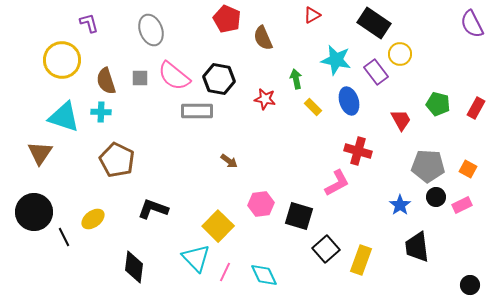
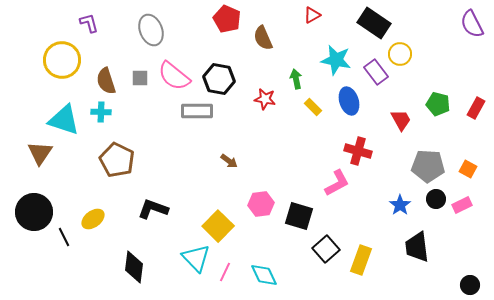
cyan triangle at (64, 117): moved 3 px down
black circle at (436, 197): moved 2 px down
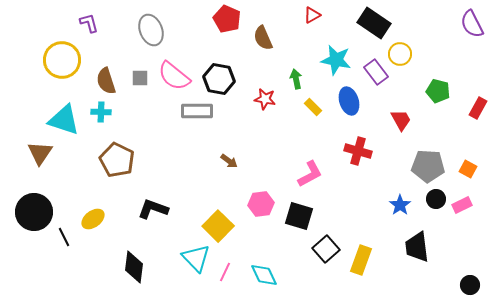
green pentagon at (438, 104): moved 13 px up
red rectangle at (476, 108): moved 2 px right
pink L-shape at (337, 183): moved 27 px left, 9 px up
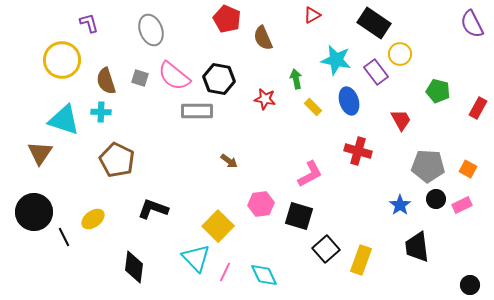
gray square at (140, 78): rotated 18 degrees clockwise
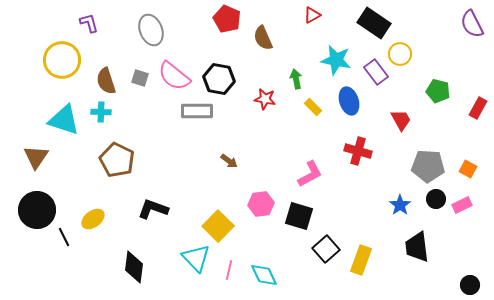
brown triangle at (40, 153): moved 4 px left, 4 px down
black circle at (34, 212): moved 3 px right, 2 px up
pink line at (225, 272): moved 4 px right, 2 px up; rotated 12 degrees counterclockwise
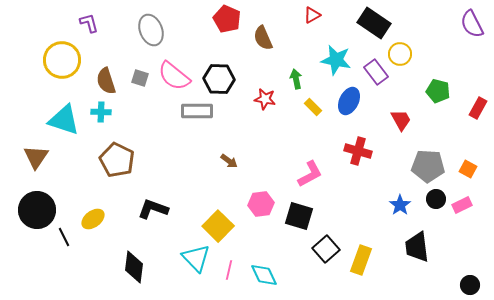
black hexagon at (219, 79): rotated 8 degrees counterclockwise
blue ellipse at (349, 101): rotated 44 degrees clockwise
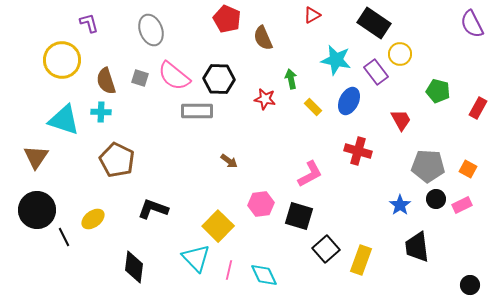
green arrow at (296, 79): moved 5 px left
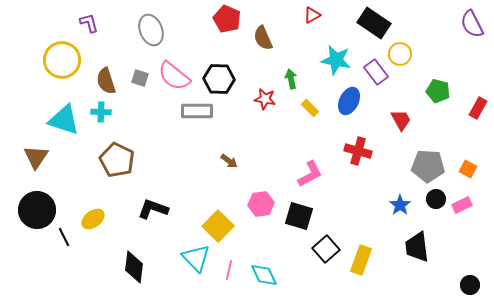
yellow rectangle at (313, 107): moved 3 px left, 1 px down
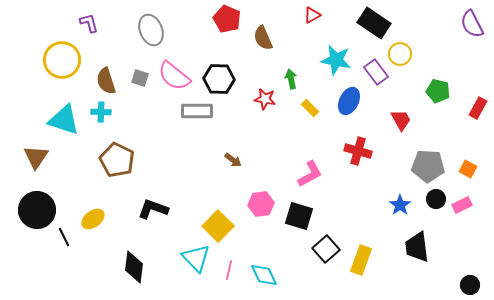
brown arrow at (229, 161): moved 4 px right, 1 px up
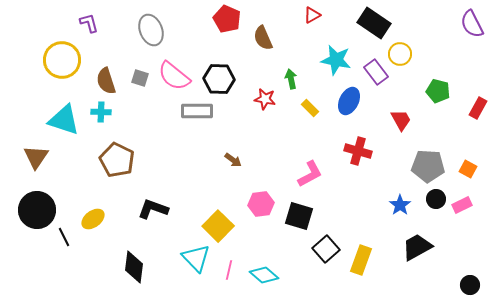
black trapezoid at (417, 247): rotated 68 degrees clockwise
cyan diamond at (264, 275): rotated 24 degrees counterclockwise
